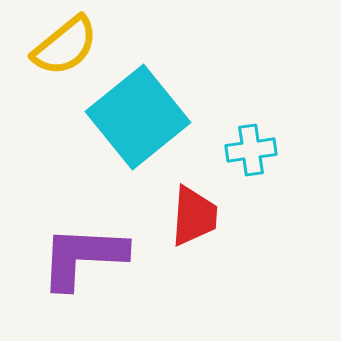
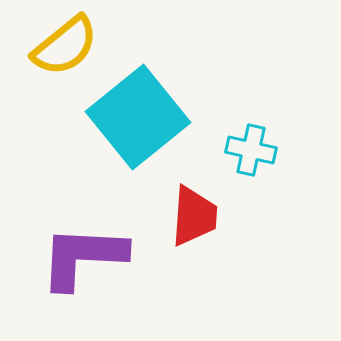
cyan cross: rotated 21 degrees clockwise
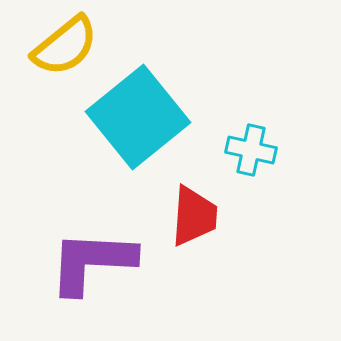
purple L-shape: moved 9 px right, 5 px down
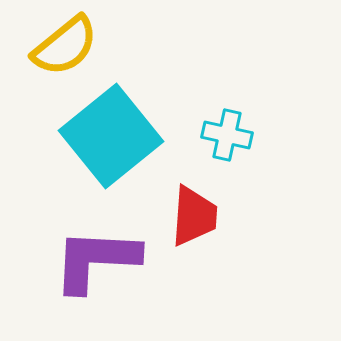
cyan square: moved 27 px left, 19 px down
cyan cross: moved 24 px left, 15 px up
purple L-shape: moved 4 px right, 2 px up
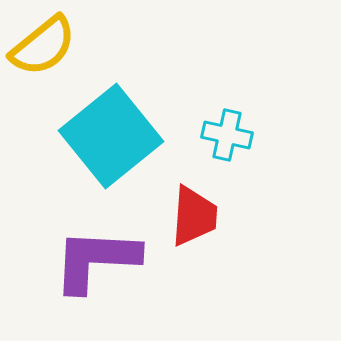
yellow semicircle: moved 22 px left
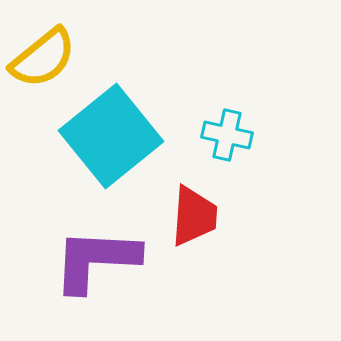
yellow semicircle: moved 12 px down
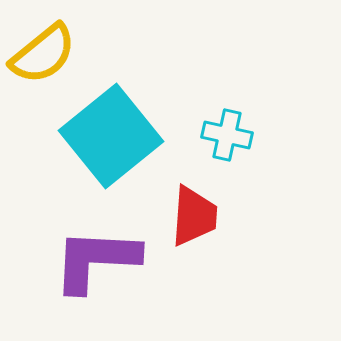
yellow semicircle: moved 4 px up
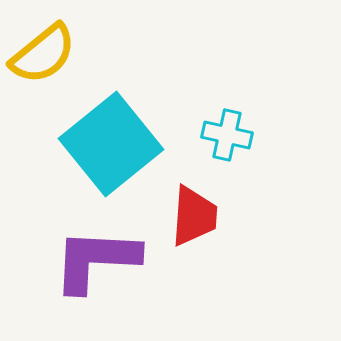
cyan square: moved 8 px down
